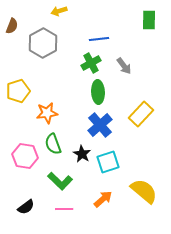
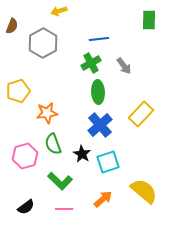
pink hexagon: rotated 25 degrees counterclockwise
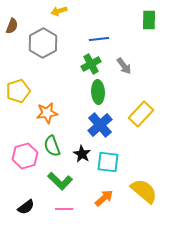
green cross: moved 1 px down
green semicircle: moved 1 px left, 2 px down
cyan square: rotated 25 degrees clockwise
orange arrow: moved 1 px right, 1 px up
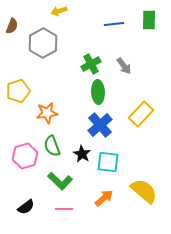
blue line: moved 15 px right, 15 px up
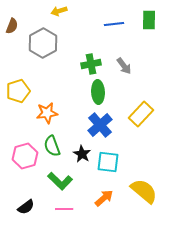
green cross: rotated 18 degrees clockwise
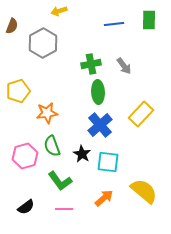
green L-shape: rotated 10 degrees clockwise
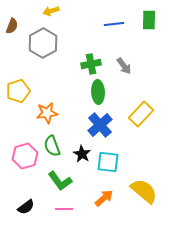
yellow arrow: moved 8 px left
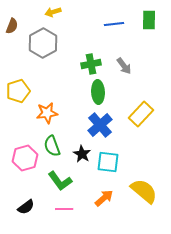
yellow arrow: moved 2 px right, 1 px down
pink hexagon: moved 2 px down
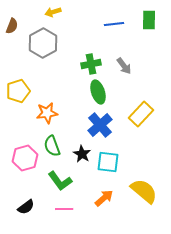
green ellipse: rotated 15 degrees counterclockwise
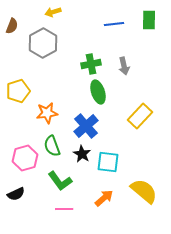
gray arrow: rotated 24 degrees clockwise
yellow rectangle: moved 1 px left, 2 px down
blue cross: moved 14 px left, 1 px down
black semicircle: moved 10 px left, 13 px up; rotated 12 degrees clockwise
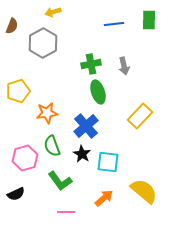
pink line: moved 2 px right, 3 px down
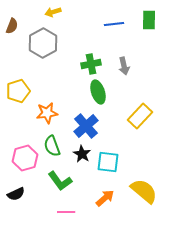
orange arrow: moved 1 px right
